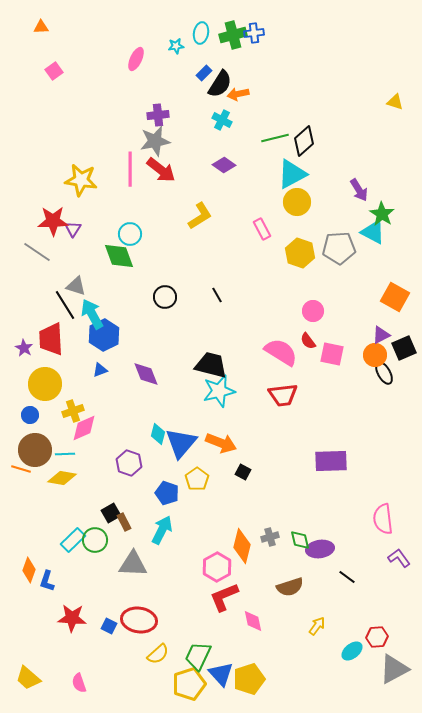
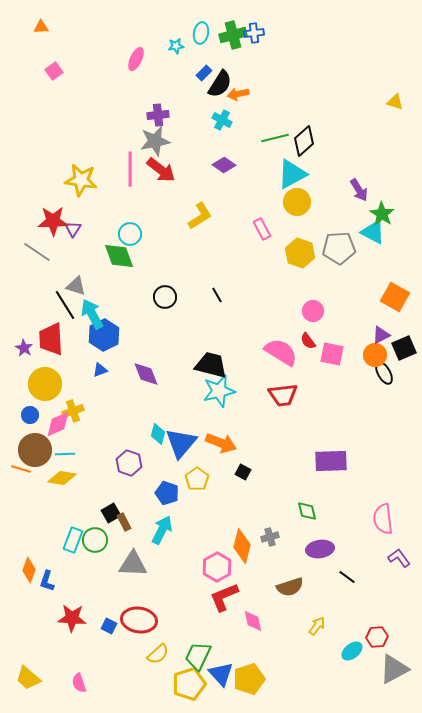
pink diamond at (84, 428): moved 26 px left, 4 px up
cyan rectangle at (73, 540): rotated 25 degrees counterclockwise
green diamond at (300, 540): moved 7 px right, 29 px up
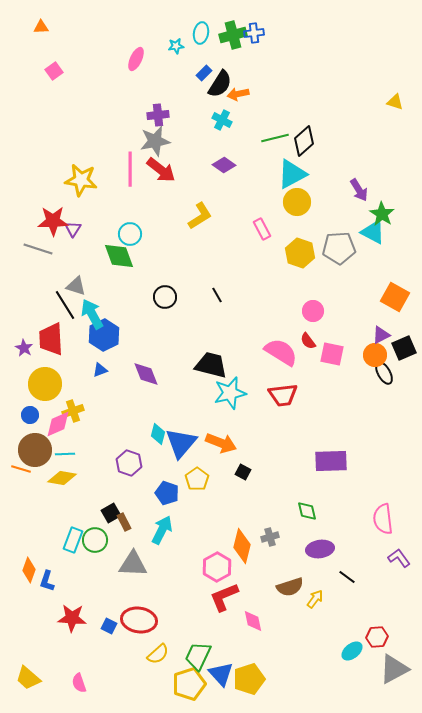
gray line at (37, 252): moved 1 px right, 3 px up; rotated 16 degrees counterclockwise
cyan star at (219, 391): moved 11 px right, 2 px down
yellow arrow at (317, 626): moved 2 px left, 27 px up
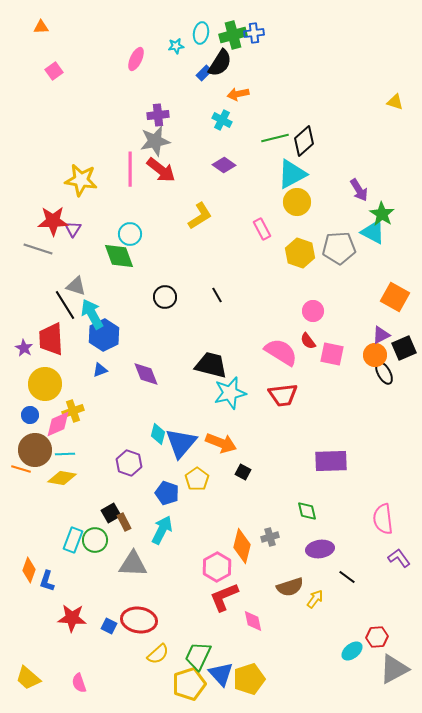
black semicircle at (220, 84): moved 21 px up
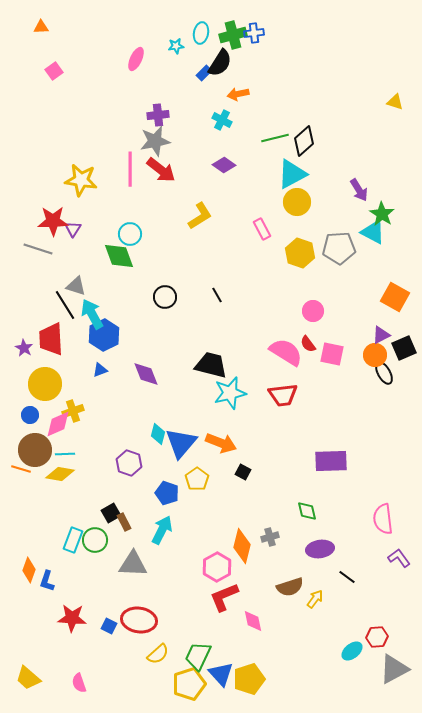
red semicircle at (308, 341): moved 3 px down
pink semicircle at (281, 352): moved 5 px right
yellow diamond at (62, 478): moved 2 px left, 4 px up
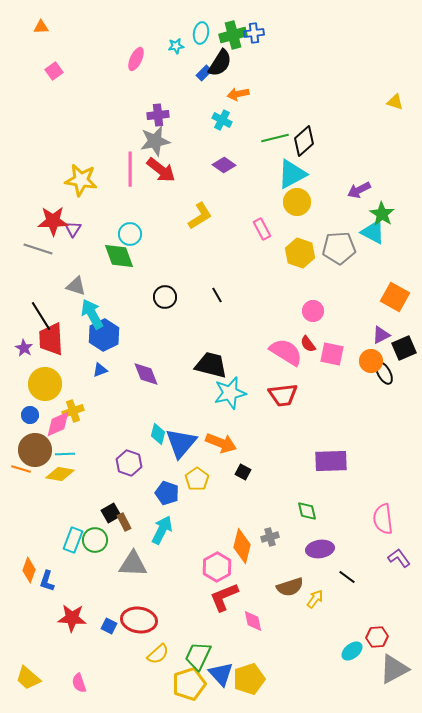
purple arrow at (359, 190): rotated 95 degrees clockwise
black line at (65, 305): moved 24 px left, 11 px down
orange circle at (375, 355): moved 4 px left, 6 px down
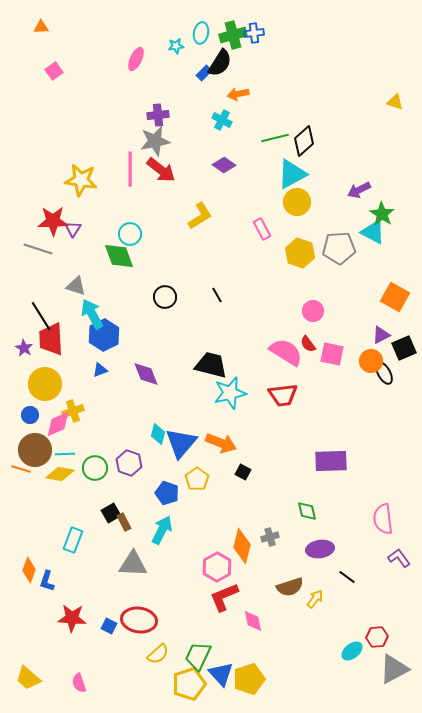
green circle at (95, 540): moved 72 px up
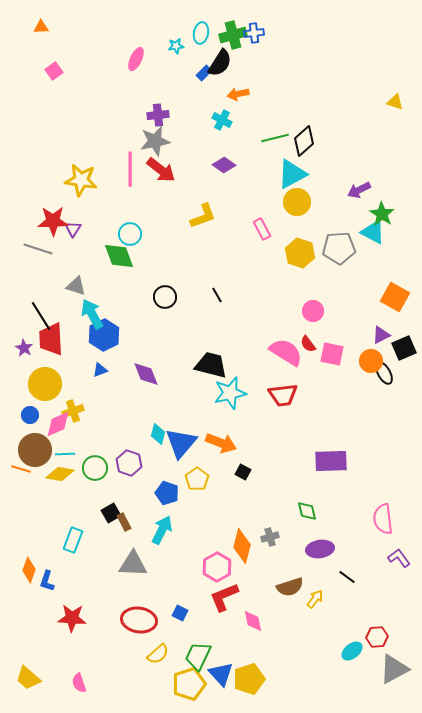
yellow L-shape at (200, 216): moved 3 px right; rotated 12 degrees clockwise
blue square at (109, 626): moved 71 px right, 13 px up
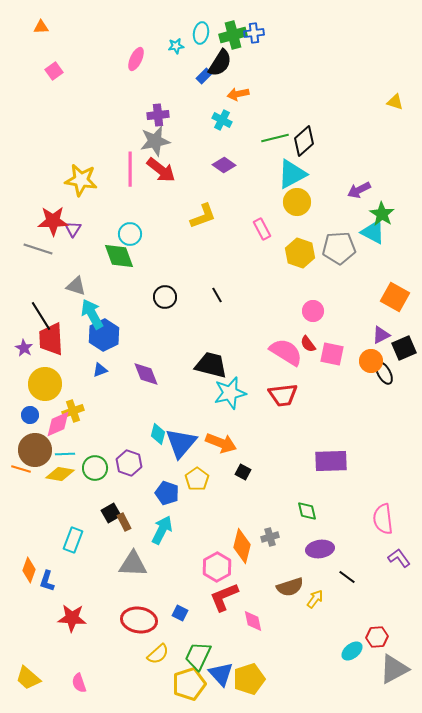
blue rectangle at (204, 73): moved 3 px down
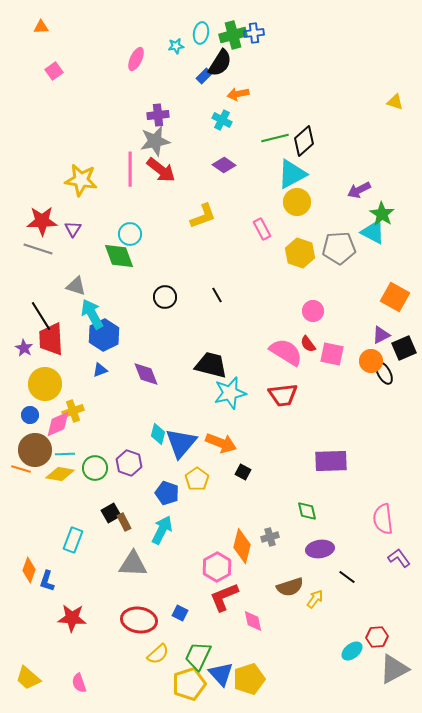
red star at (53, 221): moved 11 px left
